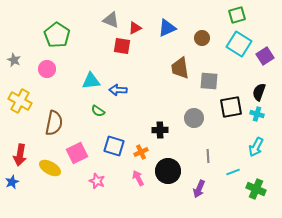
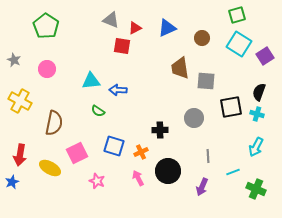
green pentagon: moved 11 px left, 9 px up
gray square: moved 3 px left
purple arrow: moved 3 px right, 2 px up
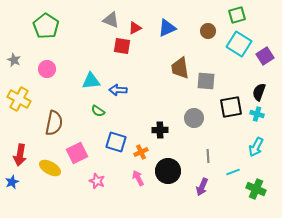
brown circle: moved 6 px right, 7 px up
yellow cross: moved 1 px left, 2 px up
blue square: moved 2 px right, 4 px up
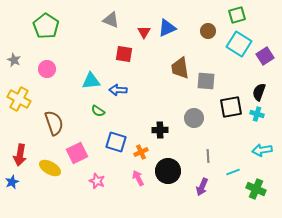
red triangle: moved 9 px right, 4 px down; rotated 32 degrees counterclockwise
red square: moved 2 px right, 8 px down
brown semicircle: rotated 30 degrees counterclockwise
cyan arrow: moved 6 px right, 3 px down; rotated 54 degrees clockwise
